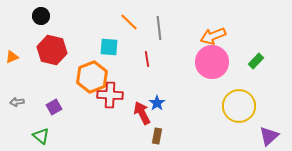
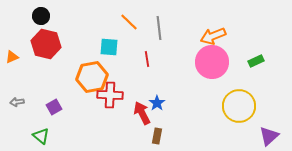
red hexagon: moved 6 px left, 6 px up
green rectangle: rotated 21 degrees clockwise
orange hexagon: rotated 12 degrees clockwise
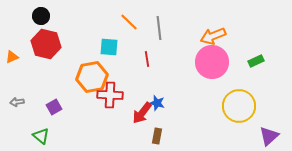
blue star: rotated 21 degrees counterclockwise
red arrow: rotated 115 degrees counterclockwise
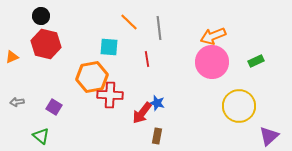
purple square: rotated 28 degrees counterclockwise
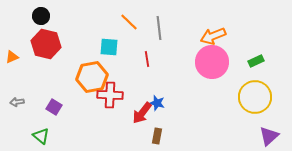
yellow circle: moved 16 px right, 9 px up
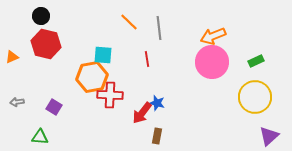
cyan square: moved 6 px left, 8 px down
green triangle: moved 1 px left, 1 px down; rotated 36 degrees counterclockwise
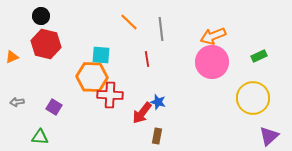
gray line: moved 2 px right, 1 px down
cyan square: moved 2 px left
green rectangle: moved 3 px right, 5 px up
orange hexagon: rotated 12 degrees clockwise
yellow circle: moved 2 px left, 1 px down
blue star: moved 1 px right, 1 px up
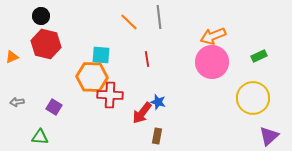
gray line: moved 2 px left, 12 px up
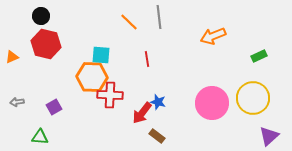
pink circle: moved 41 px down
purple square: rotated 28 degrees clockwise
brown rectangle: rotated 63 degrees counterclockwise
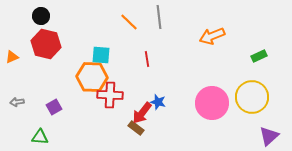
orange arrow: moved 1 px left
yellow circle: moved 1 px left, 1 px up
brown rectangle: moved 21 px left, 8 px up
